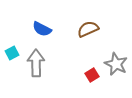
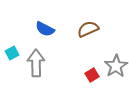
blue semicircle: moved 3 px right
gray star: moved 2 px down; rotated 15 degrees clockwise
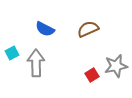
gray star: rotated 20 degrees clockwise
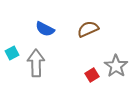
gray star: rotated 25 degrees counterclockwise
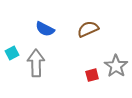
red square: rotated 16 degrees clockwise
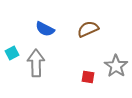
red square: moved 4 px left, 2 px down; rotated 24 degrees clockwise
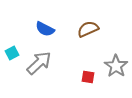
gray arrow: moved 3 px right; rotated 48 degrees clockwise
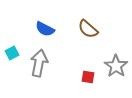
brown semicircle: rotated 115 degrees counterclockwise
gray arrow: rotated 36 degrees counterclockwise
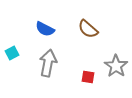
gray arrow: moved 9 px right
